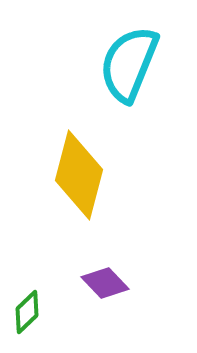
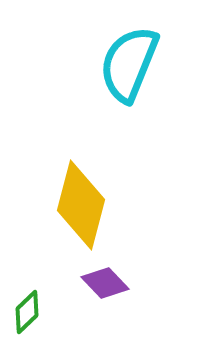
yellow diamond: moved 2 px right, 30 px down
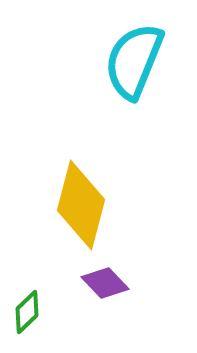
cyan semicircle: moved 5 px right, 3 px up
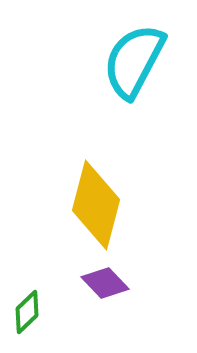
cyan semicircle: rotated 6 degrees clockwise
yellow diamond: moved 15 px right
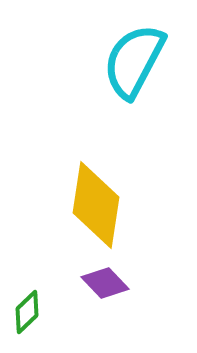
yellow diamond: rotated 6 degrees counterclockwise
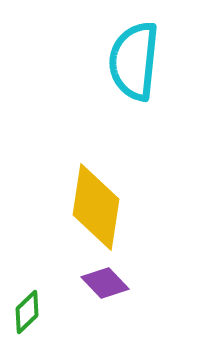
cyan semicircle: rotated 22 degrees counterclockwise
yellow diamond: moved 2 px down
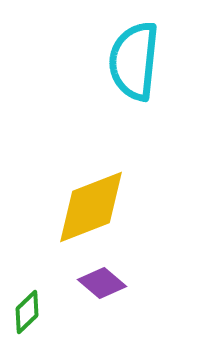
yellow diamond: moved 5 px left; rotated 60 degrees clockwise
purple diamond: moved 3 px left; rotated 6 degrees counterclockwise
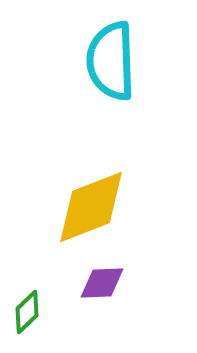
cyan semicircle: moved 23 px left; rotated 8 degrees counterclockwise
purple diamond: rotated 42 degrees counterclockwise
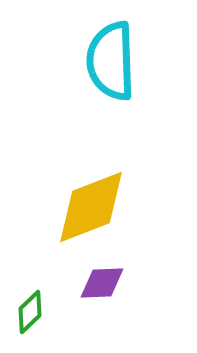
green diamond: moved 3 px right
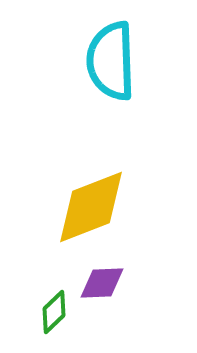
green diamond: moved 24 px right
